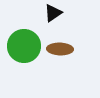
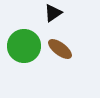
brown ellipse: rotated 35 degrees clockwise
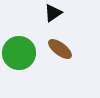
green circle: moved 5 px left, 7 px down
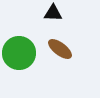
black triangle: rotated 36 degrees clockwise
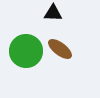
green circle: moved 7 px right, 2 px up
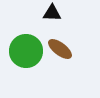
black triangle: moved 1 px left
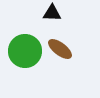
green circle: moved 1 px left
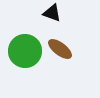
black triangle: rotated 18 degrees clockwise
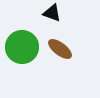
green circle: moved 3 px left, 4 px up
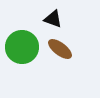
black triangle: moved 1 px right, 6 px down
